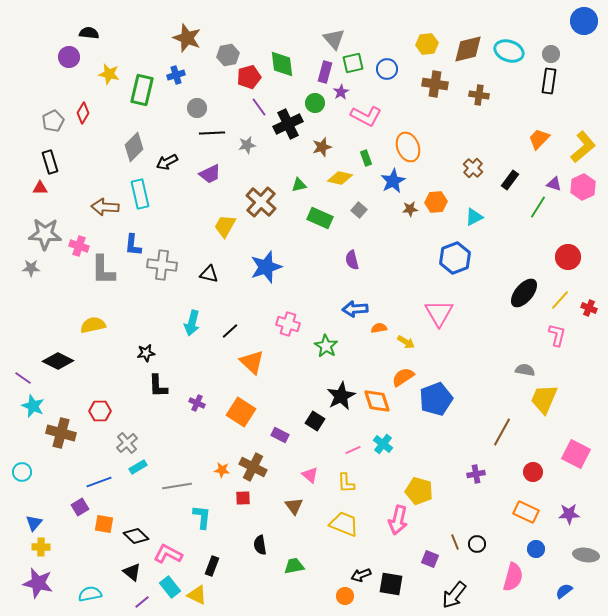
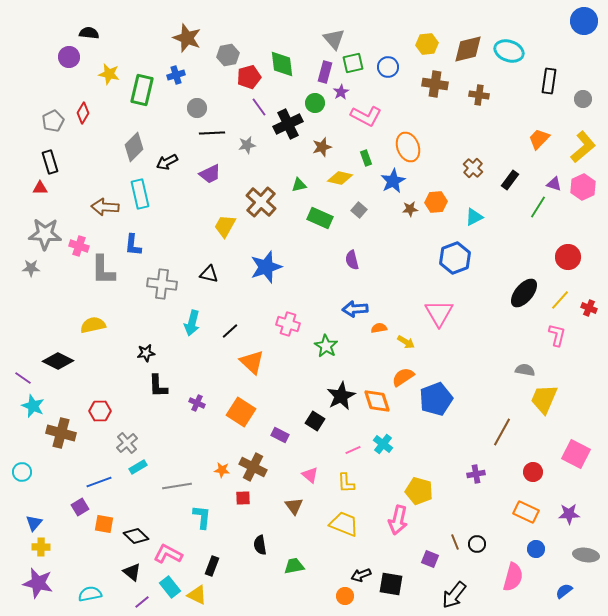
gray circle at (551, 54): moved 32 px right, 45 px down
blue circle at (387, 69): moved 1 px right, 2 px up
gray cross at (162, 265): moved 19 px down
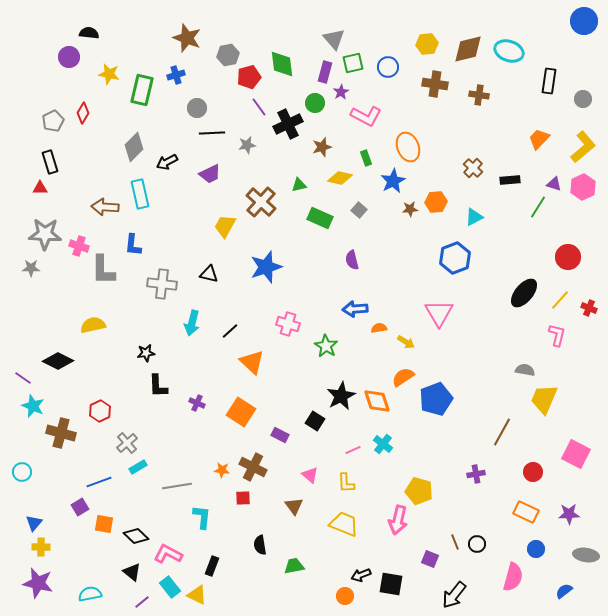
black rectangle at (510, 180): rotated 48 degrees clockwise
red hexagon at (100, 411): rotated 25 degrees counterclockwise
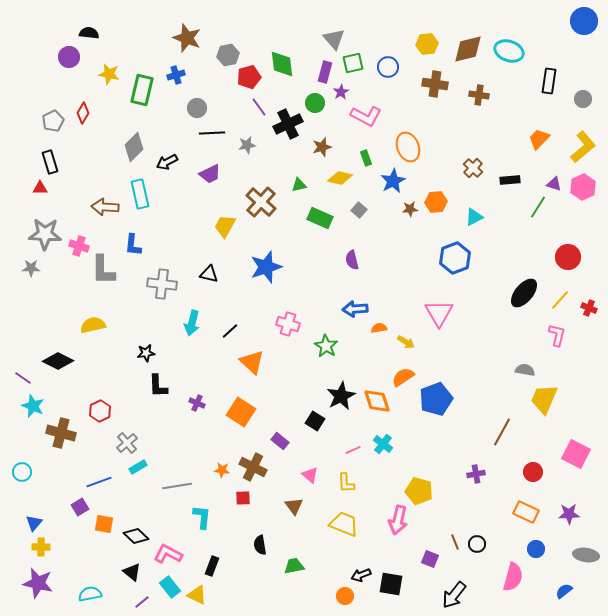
purple rectangle at (280, 435): moved 6 px down; rotated 12 degrees clockwise
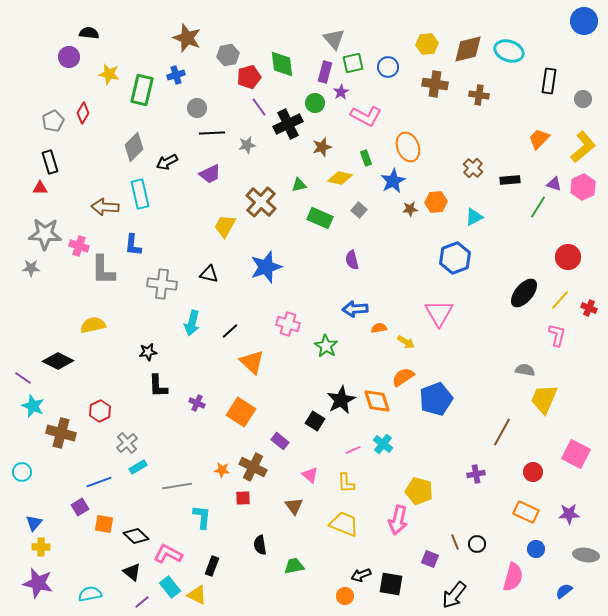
black star at (146, 353): moved 2 px right, 1 px up
black star at (341, 396): moved 4 px down
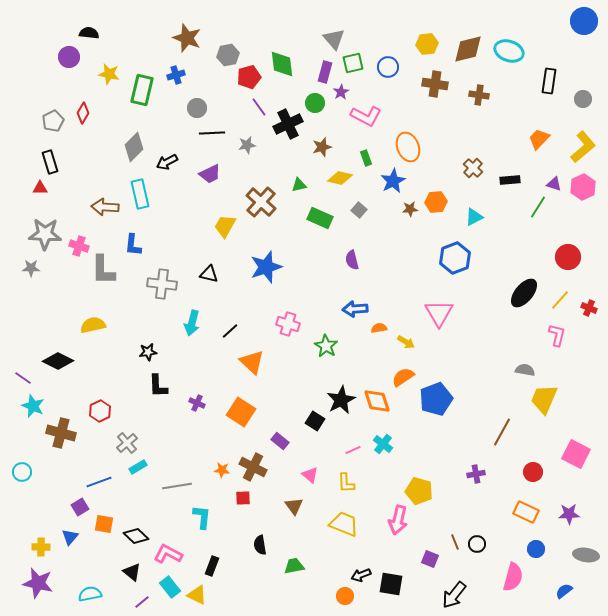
blue triangle at (34, 523): moved 36 px right, 14 px down
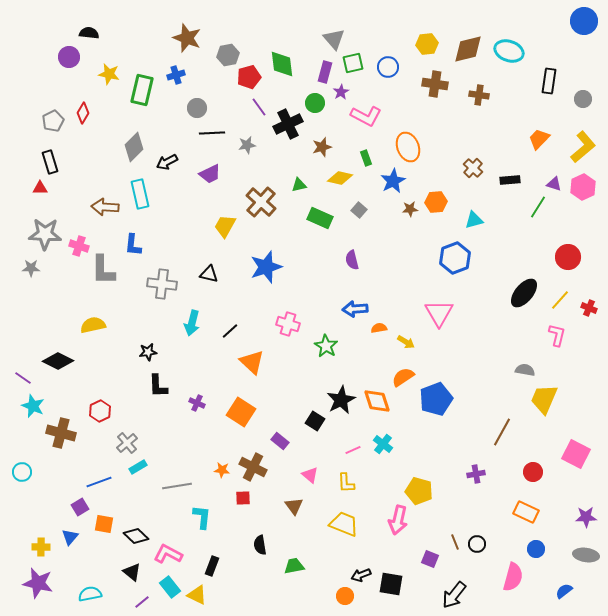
cyan triangle at (474, 217): moved 3 px down; rotated 12 degrees clockwise
purple star at (569, 514): moved 17 px right, 3 px down
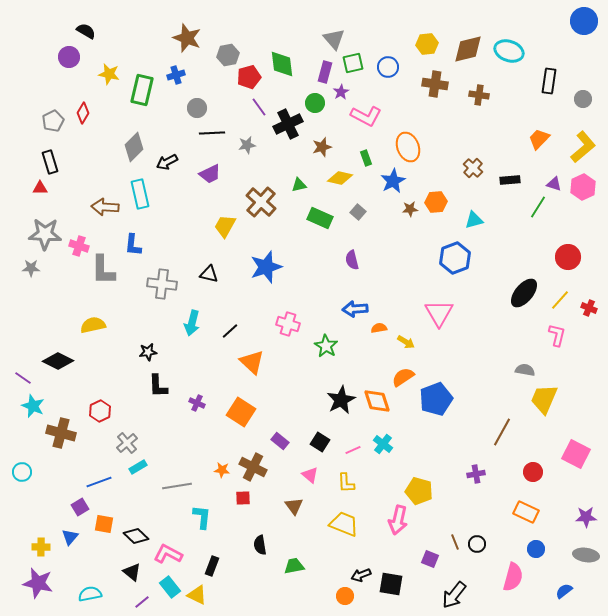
black semicircle at (89, 33): moved 3 px left, 2 px up; rotated 24 degrees clockwise
gray square at (359, 210): moved 1 px left, 2 px down
black square at (315, 421): moved 5 px right, 21 px down
